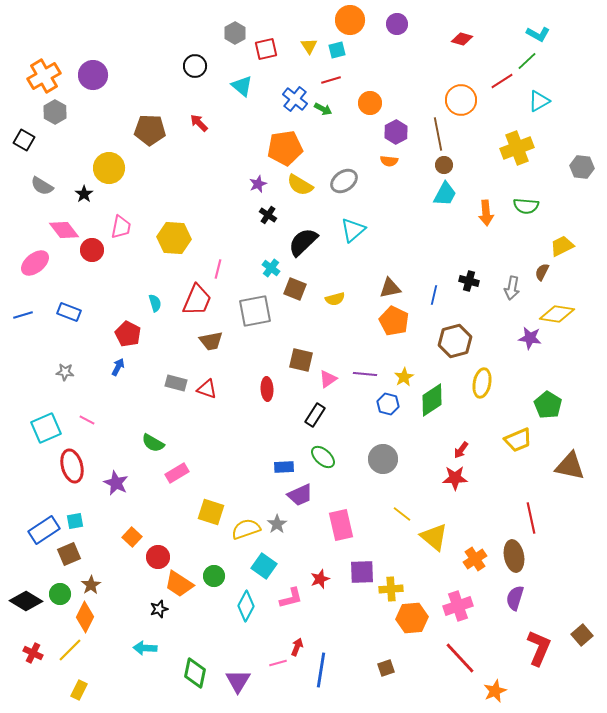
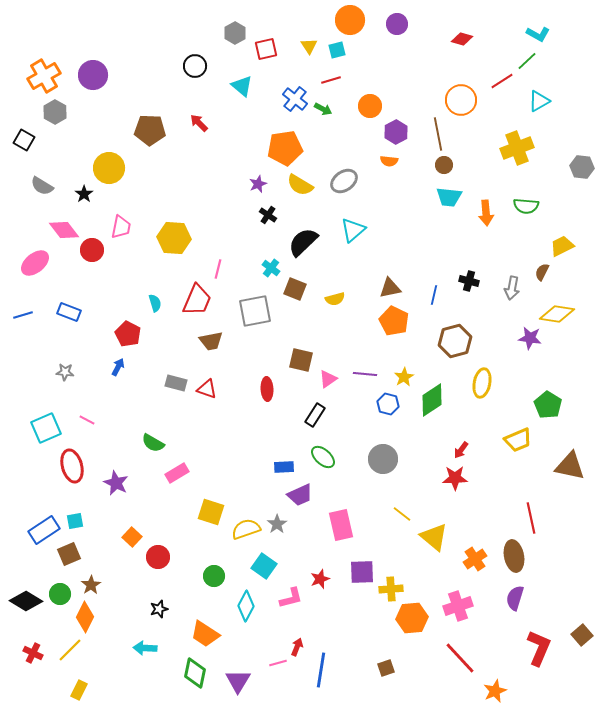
orange circle at (370, 103): moved 3 px down
cyan trapezoid at (445, 194): moved 4 px right, 3 px down; rotated 68 degrees clockwise
orange trapezoid at (179, 584): moved 26 px right, 50 px down
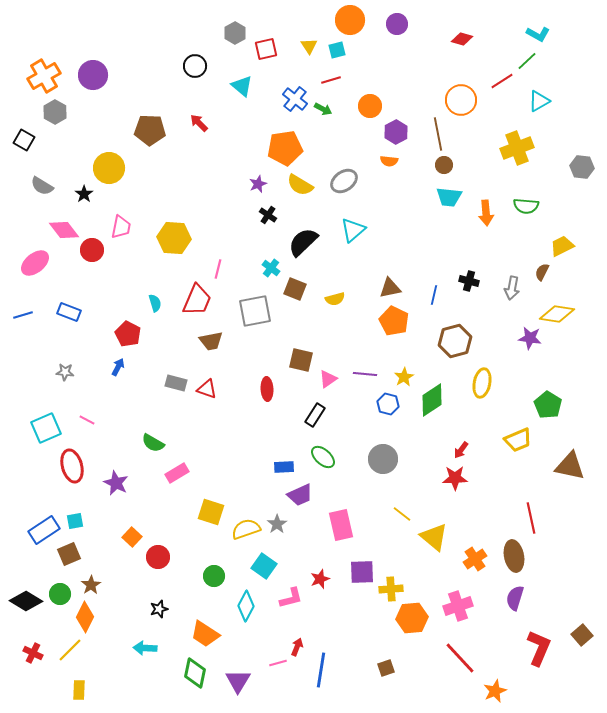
yellow rectangle at (79, 690): rotated 24 degrees counterclockwise
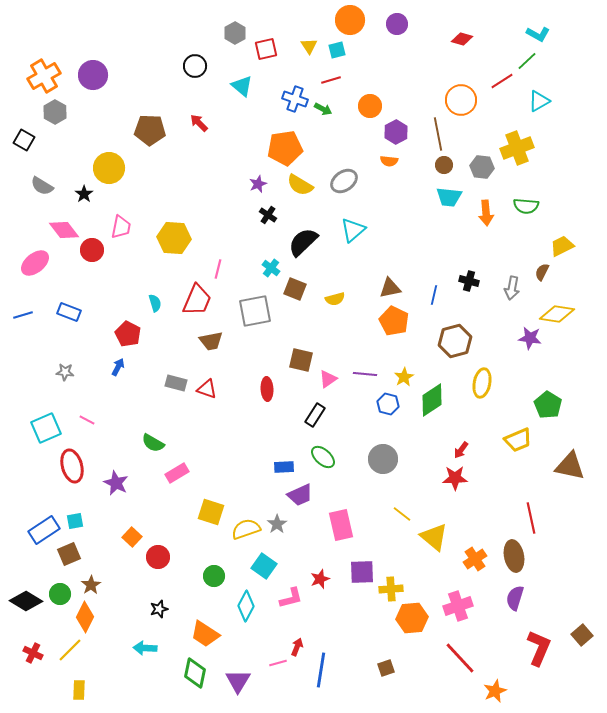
blue cross at (295, 99): rotated 20 degrees counterclockwise
gray hexagon at (582, 167): moved 100 px left
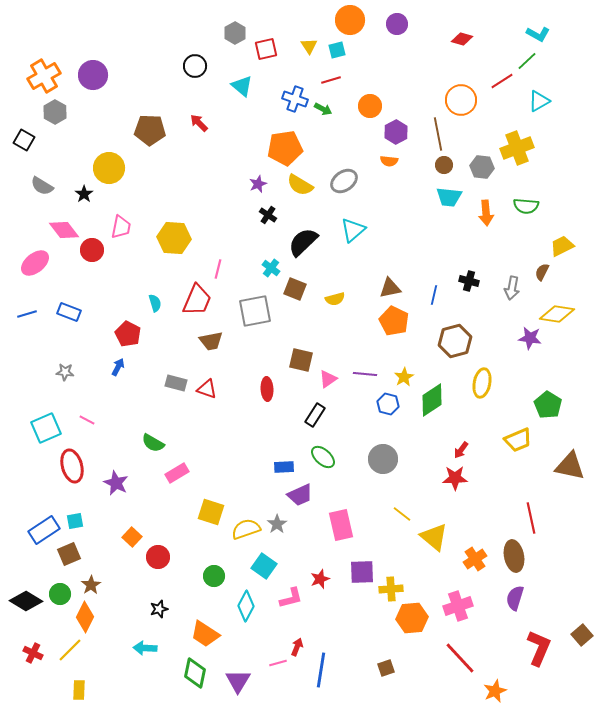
blue line at (23, 315): moved 4 px right, 1 px up
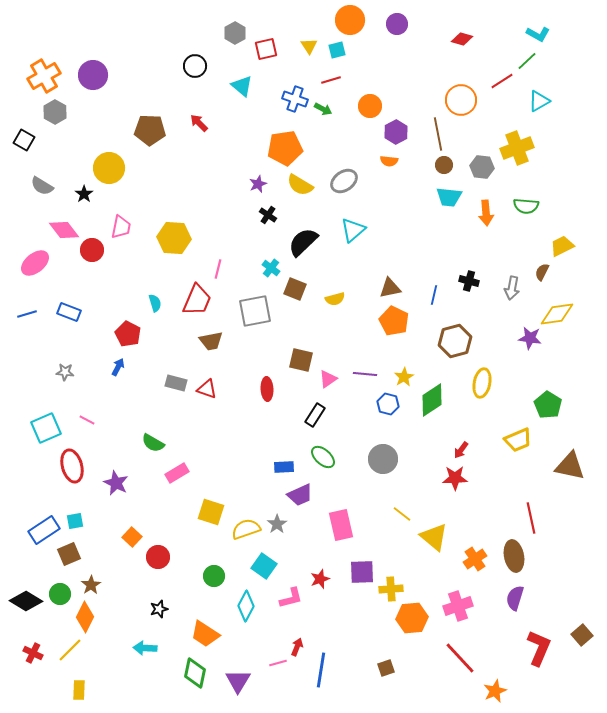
yellow diamond at (557, 314): rotated 16 degrees counterclockwise
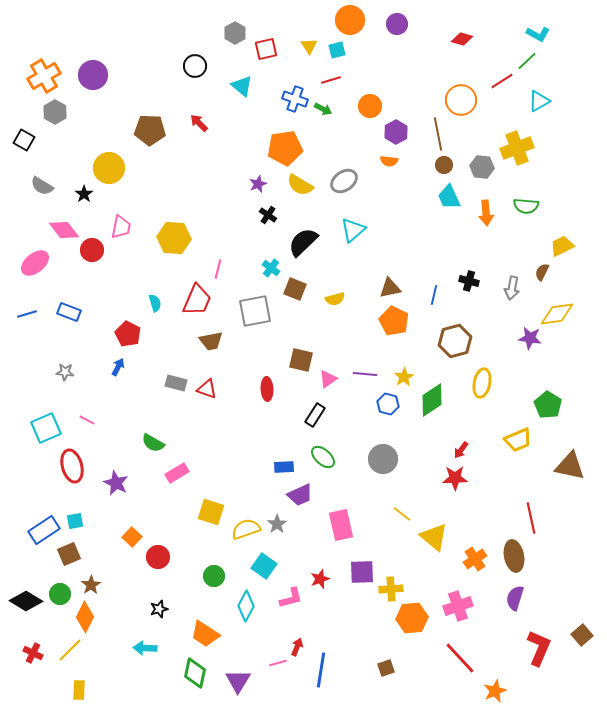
cyan trapezoid at (449, 197): rotated 60 degrees clockwise
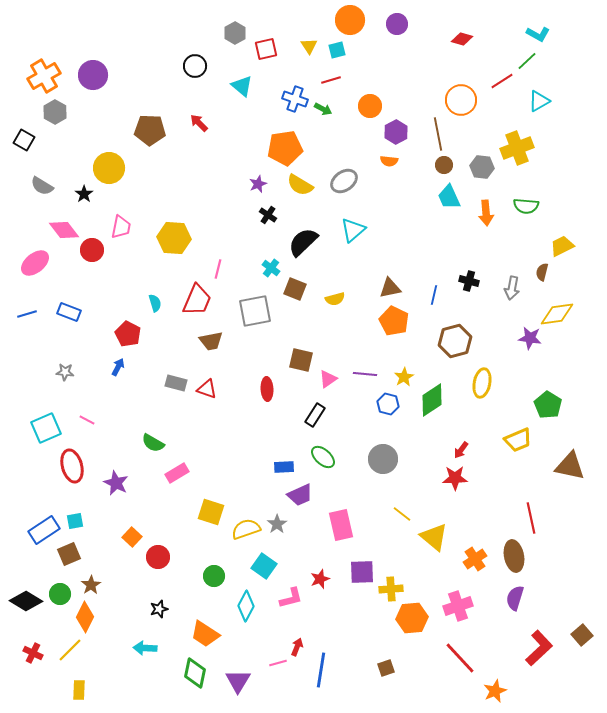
brown semicircle at (542, 272): rotated 12 degrees counterclockwise
red L-shape at (539, 648): rotated 24 degrees clockwise
